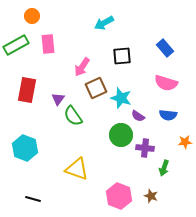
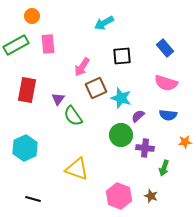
purple semicircle: rotated 104 degrees clockwise
cyan hexagon: rotated 15 degrees clockwise
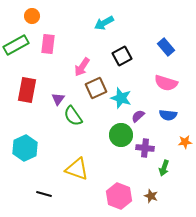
pink rectangle: rotated 12 degrees clockwise
blue rectangle: moved 1 px right, 1 px up
black square: rotated 24 degrees counterclockwise
black line: moved 11 px right, 5 px up
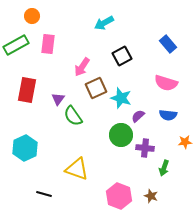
blue rectangle: moved 2 px right, 3 px up
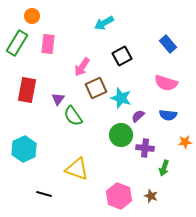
green rectangle: moved 1 px right, 2 px up; rotated 30 degrees counterclockwise
cyan hexagon: moved 1 px left, 1 px down
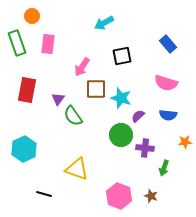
green rectangle: rotated 50 degrees counterclockwise
black square: rotated 18 degrees clockwise
brown square: moved 1 px down; rotated 25 degrees clockwise
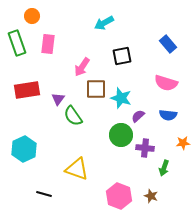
red rectangle: rotated 70 degrees clockwise
orange star: moved 2 px left, 1 px down
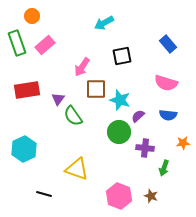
pink rectangle: moved 3 px left, 1 px down; rotated 42 degrees clockwise
cyan star: moved 1 px left, 2 px down
green circle: moved 2 px left, 3 px up
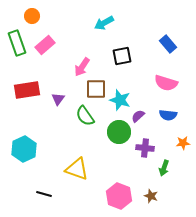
green semicircle: moved 12 px right
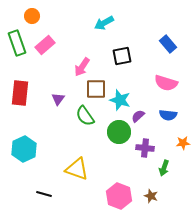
red rectangle: moved 7 px left, 3 px down; rotated 75 degrees counterclockwise
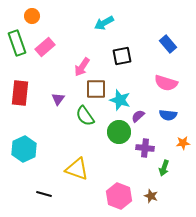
pink rectangle: moved 2 px down
